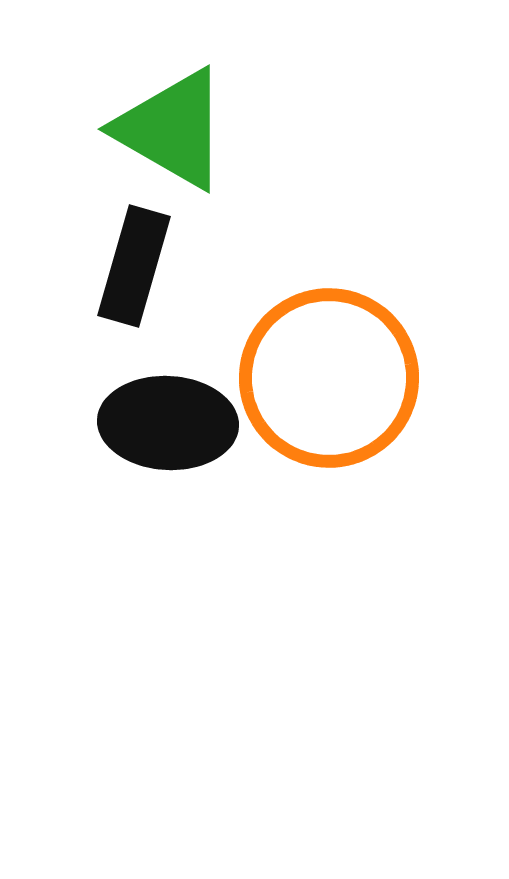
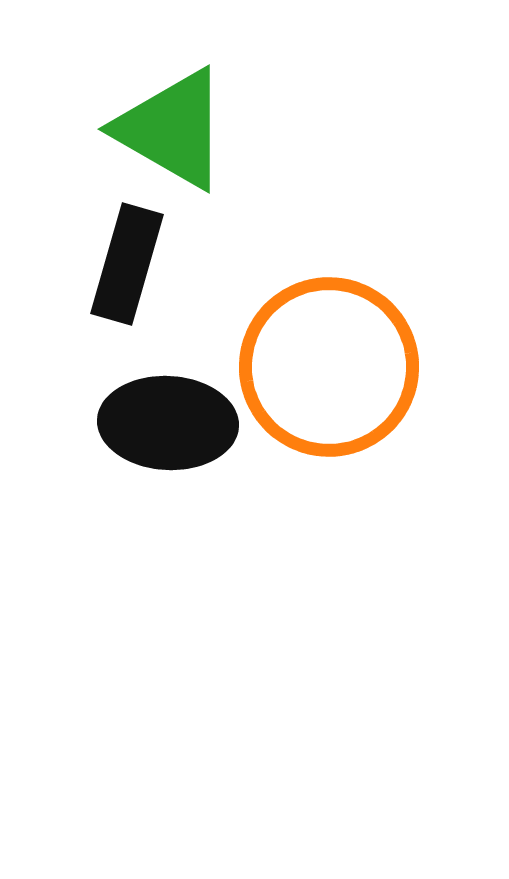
black rectangle: moved 7 px left, 2 px up
orange circle: moved 11 px up
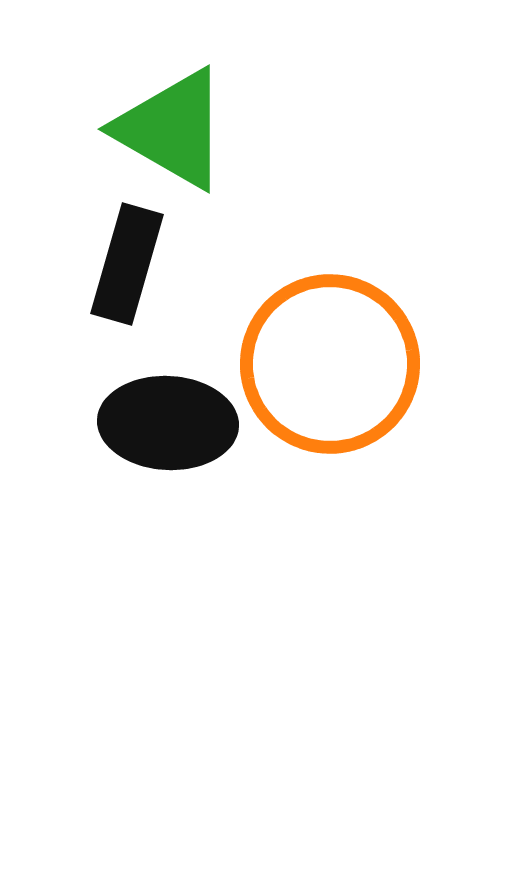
orange circle: moved 1 px right, 3 px up
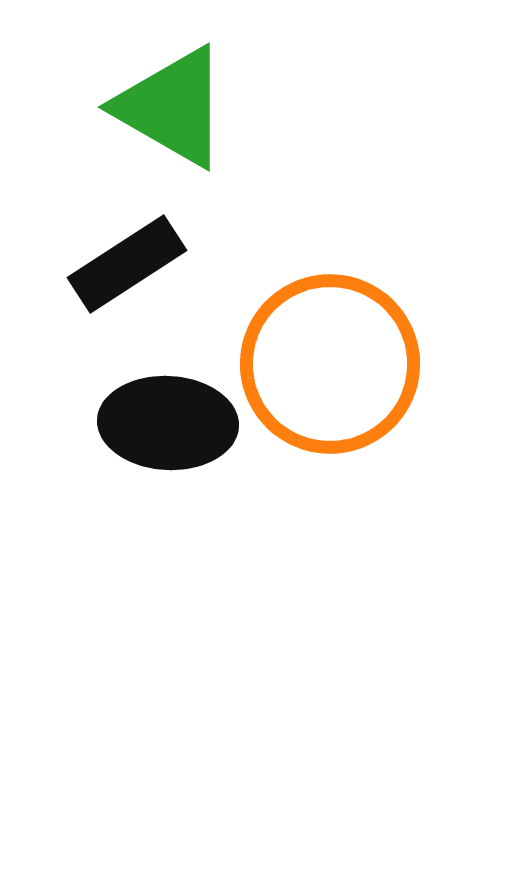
green triangle: moved 22 px up
black rectangle: rotated 41 degrees clockwise
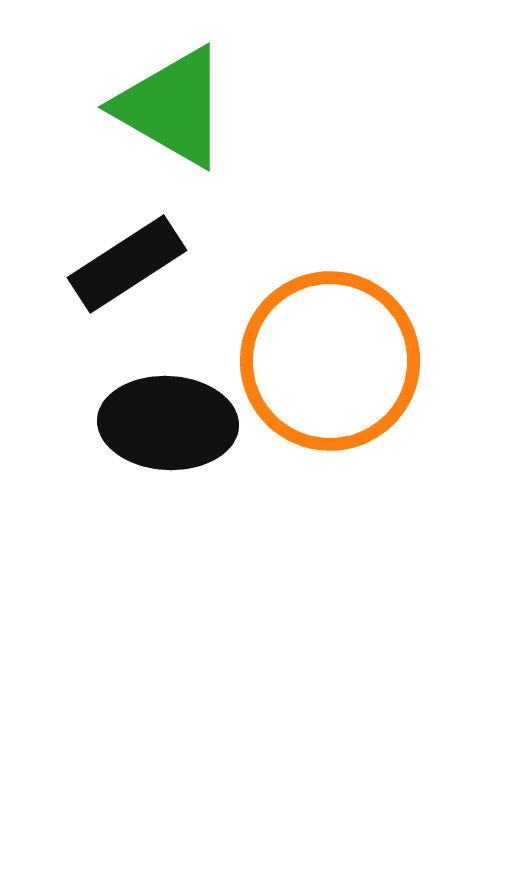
orange circle: moved 3 px up
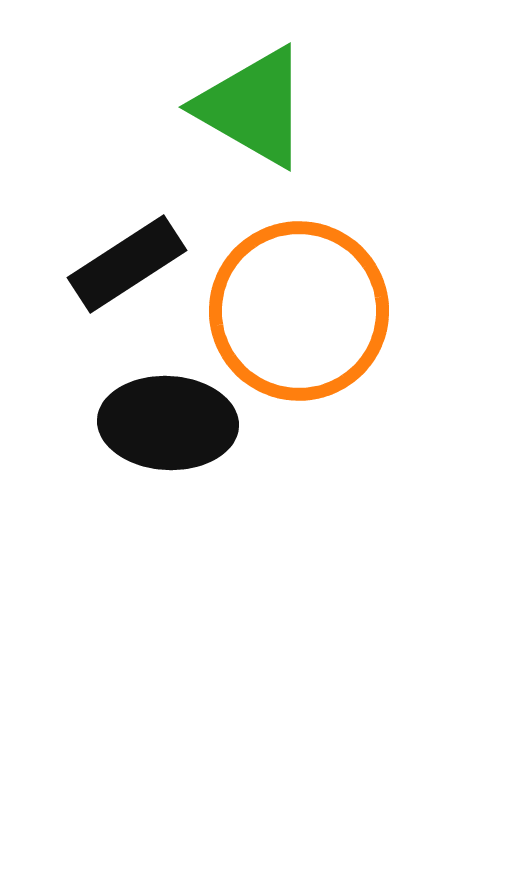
green triangle: moved 81 px right
orange circle: moved 31 px left, 50 px up
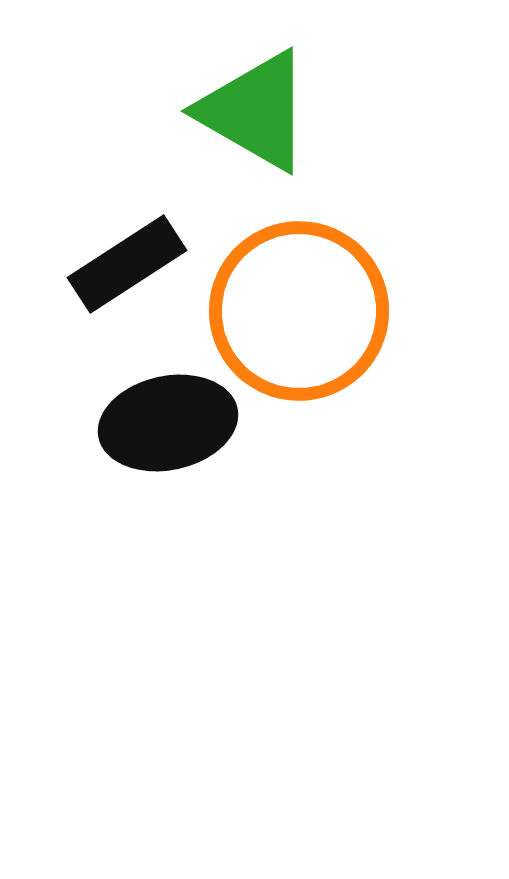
green triangle: moved 2 px right, 4 px down
black ellipse: rotated 15 degrees counterclockwise
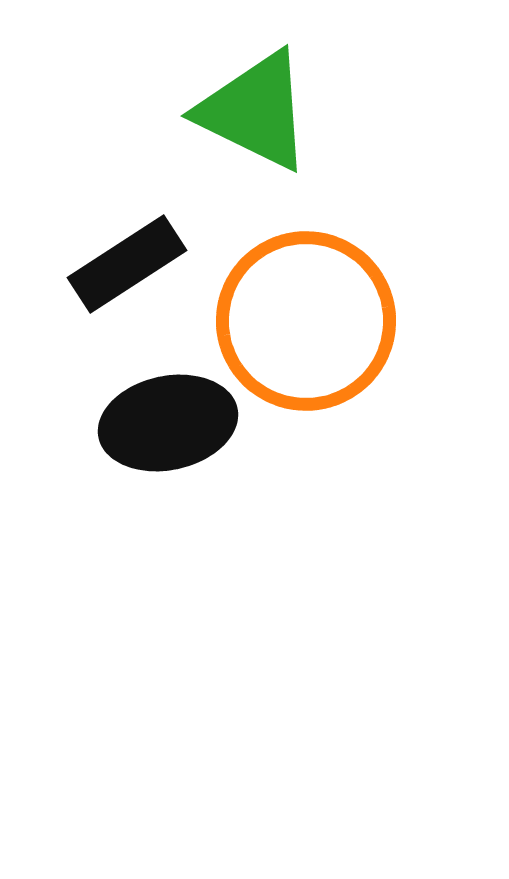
green triangle: rotated 4 degrees counterclockwise
orange circle: moved 7 px right, 10 px down
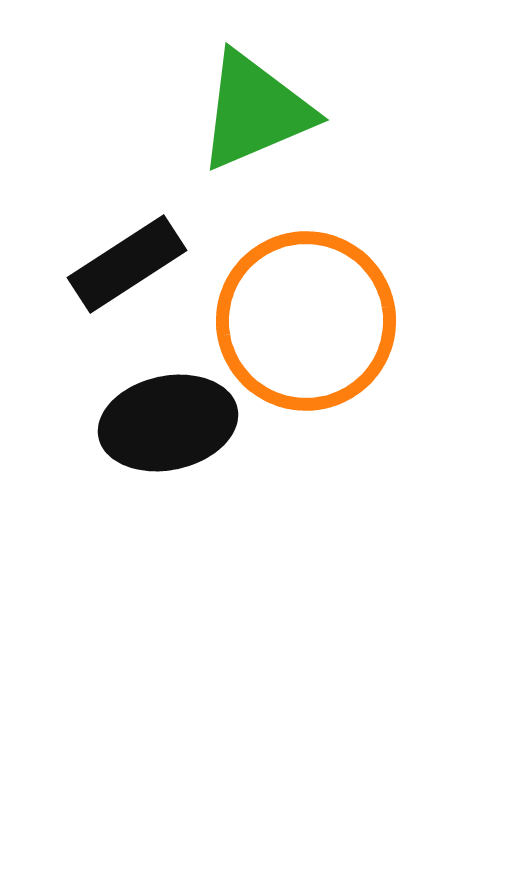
green triangle: rotated 49 degrees counterclockwise
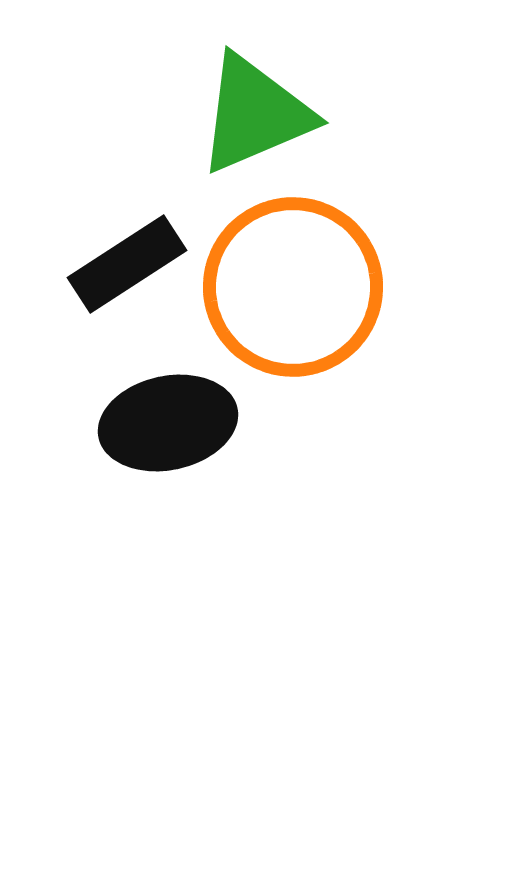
green triangle: moved 3 px down
orange circle: moved 13 px left, 34 px up
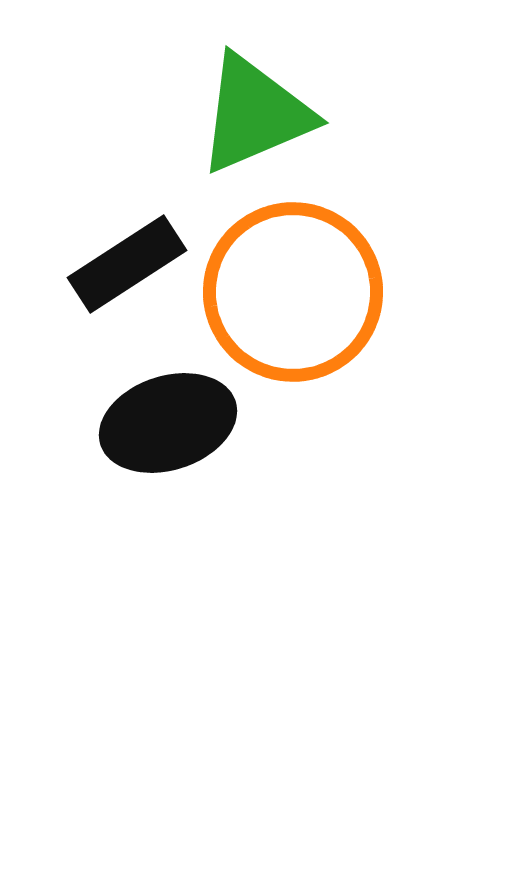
orange circle: moved 5 px down
black ellipse: rotated 6 degrees counterclockwise
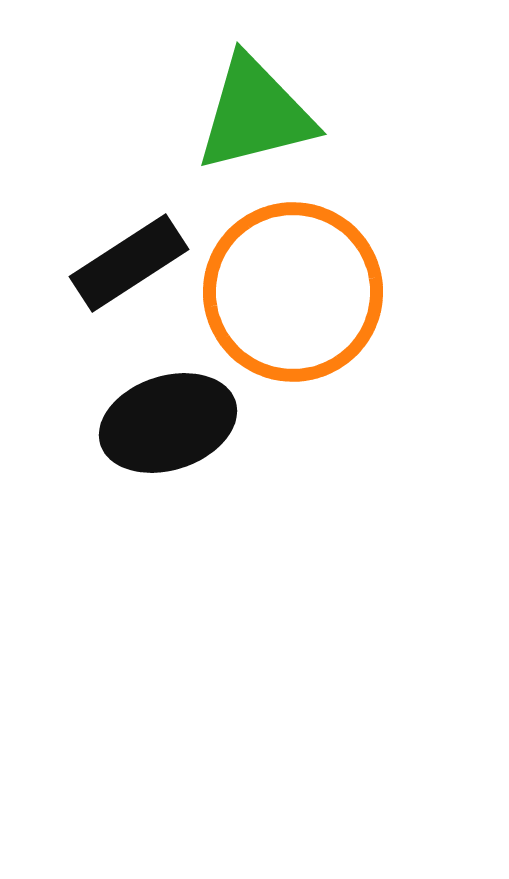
green triangle: rotated 9 degrees clockwise
black rectangle: moved 2 px right, 1 px up
